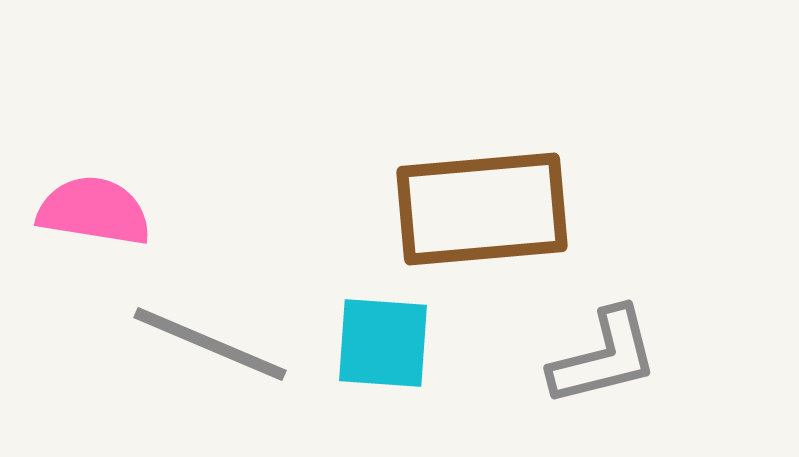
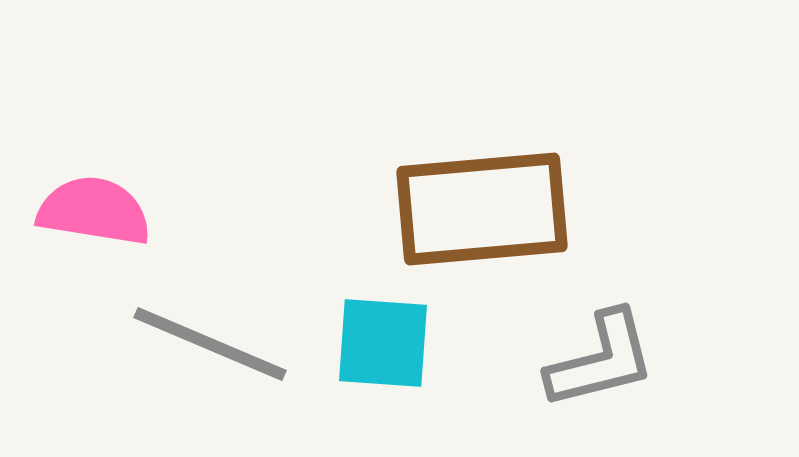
gray L-shape: moved 3 px left, 3 px down
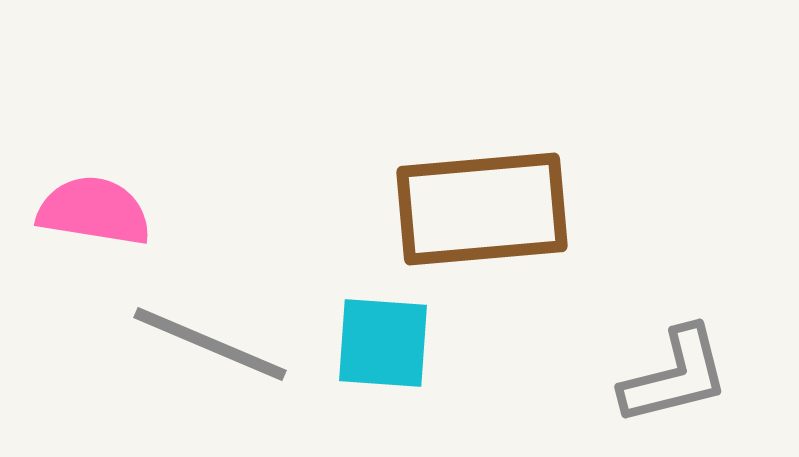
gray L-shape: moved 74 px right, 16 px down
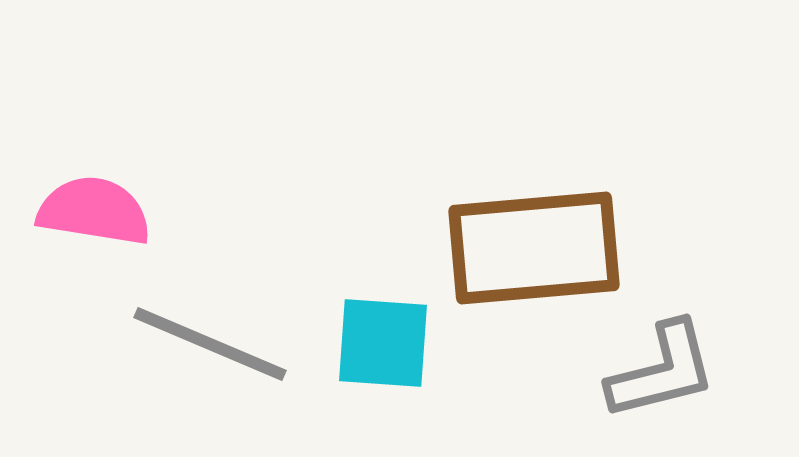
brown rectangle: moved 52 px right, 39 px down
gray L-shape: moved 13 px left, 5 px up
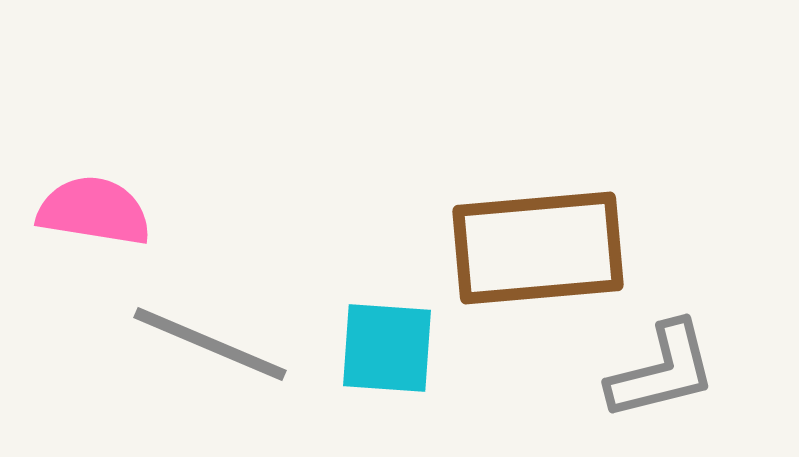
brown rectangle: moved 4 px right
cyan square: moved 4 px right, 5 px down
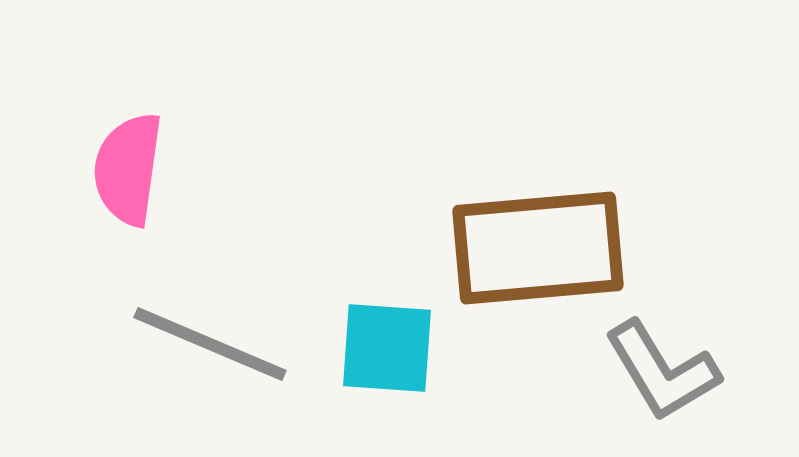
pink semicircle: moved 34 px right, 42 px up; rotated 91 degrees counterclockwise
gray L-shape: rotated 73 degrees clockwise
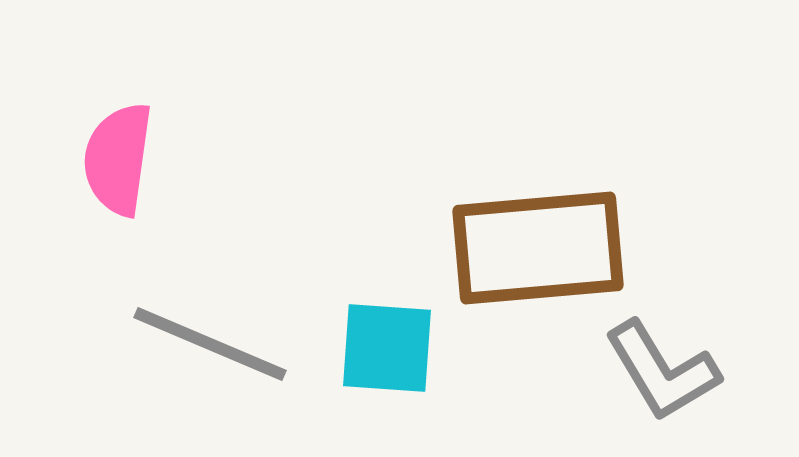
pink semicircle: moved 10 px left, 10 px up
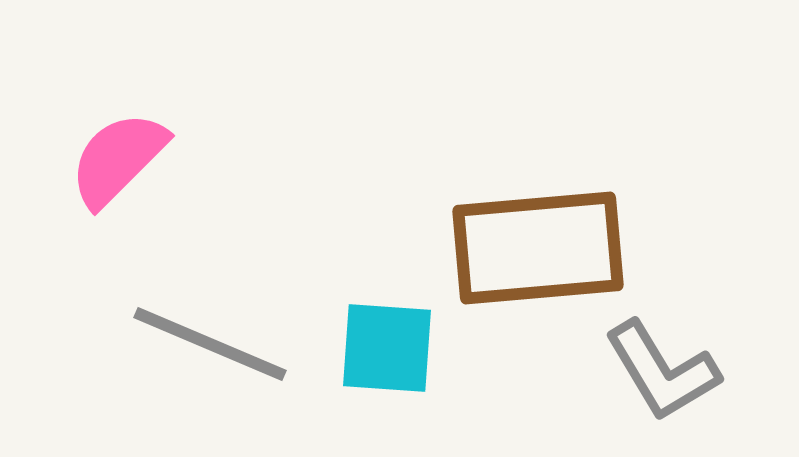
pink semicircle: rotated 37 degrees clockwise
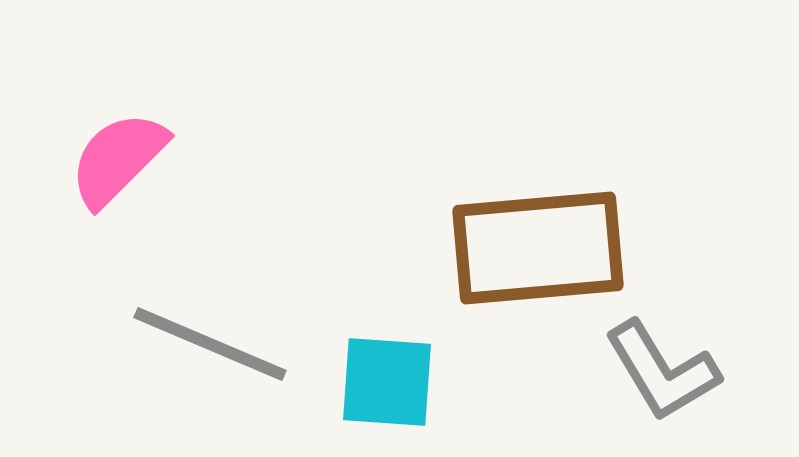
cyan square: moved 34 px down
